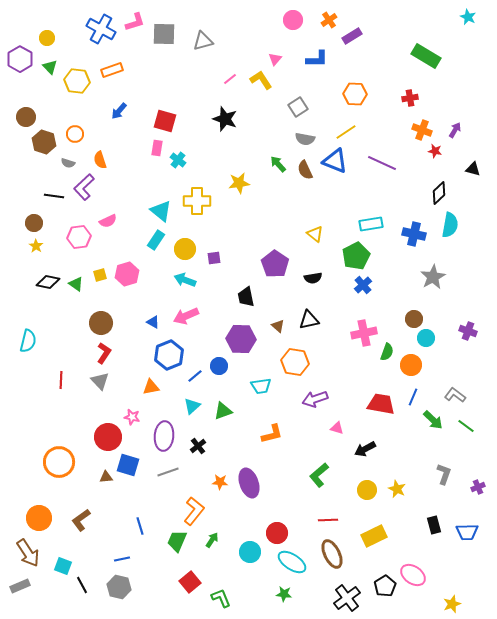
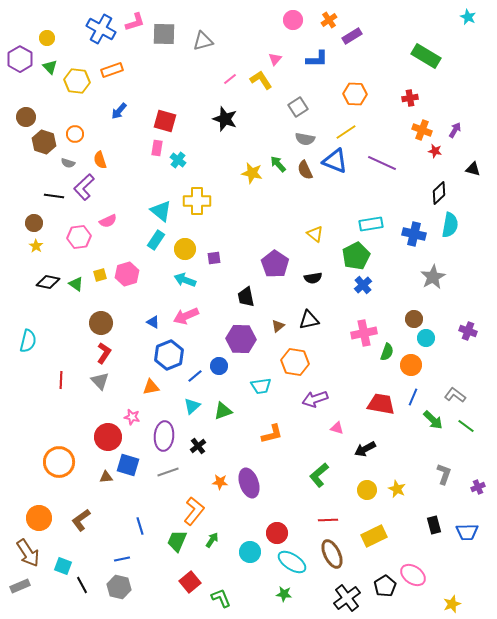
yellow star at (239, 183): moved 13 px right, 10 px up; rotated 20 degrees clockwise
brown triangle at (278, 326): rotated 40 degrees clockwise
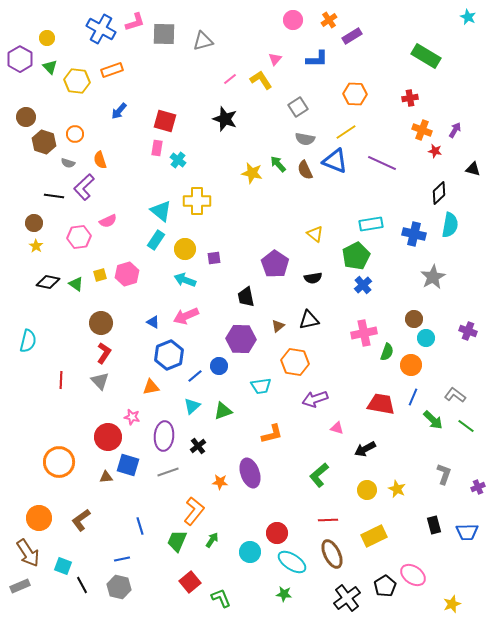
purple ellipse at (249, 483): moved 1 px right, 10 px up
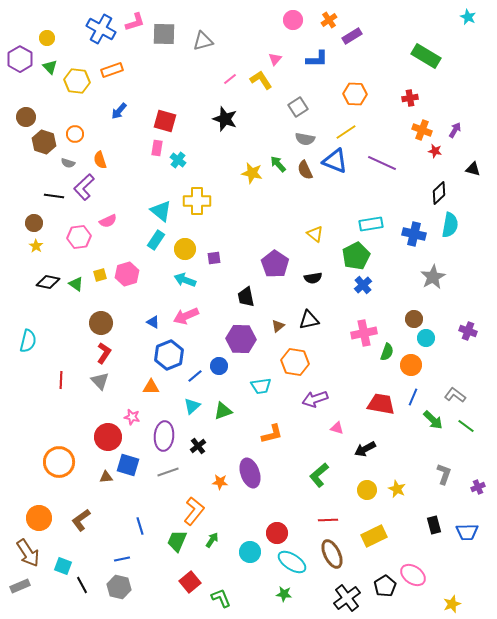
orange triangle at (151, 387): rotated 12 degrees clockwise
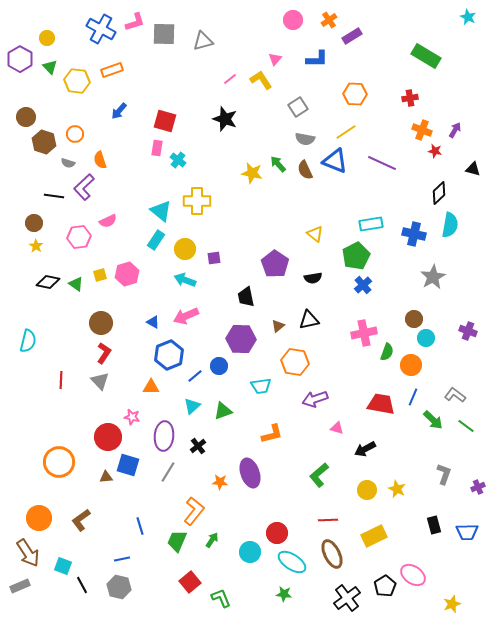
gray line at (168, 472): rotated 40 degrees counterclockwise
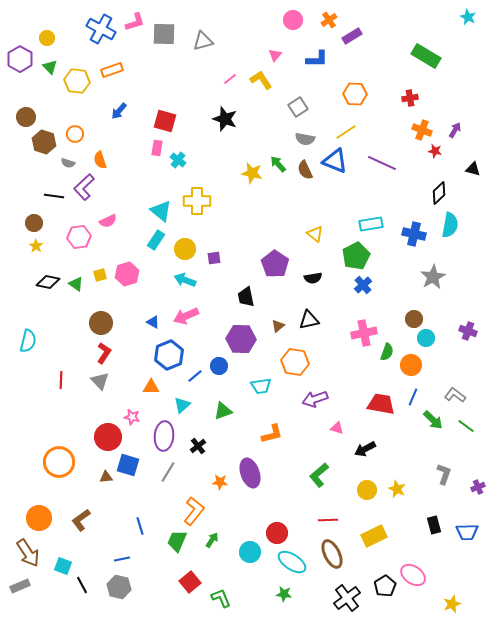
pink triangle at (275, 59): moved 4 px up
cyan triangle at (192, 406): moved 10 px left, 1 px up
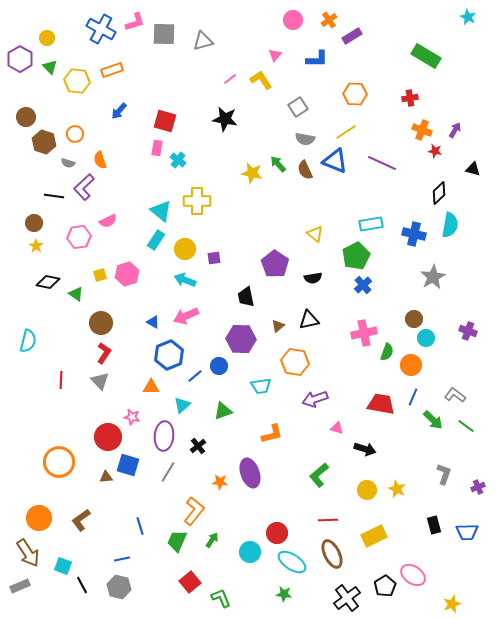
black star at (225, 119): rotated 10 degrees counterclockwise
green triangle at (76, 284): moved 10 px down
black arrow at (365, 449): rotated 135 degrees counterclockwise
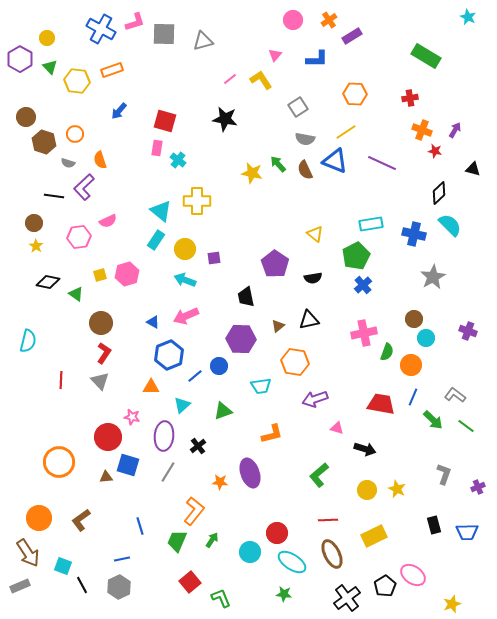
cyan semicircle at (450, 225): rotated 55 degrees counterclockwise
gray hexagon at (119, 587): rotated 20 degrees clockwise
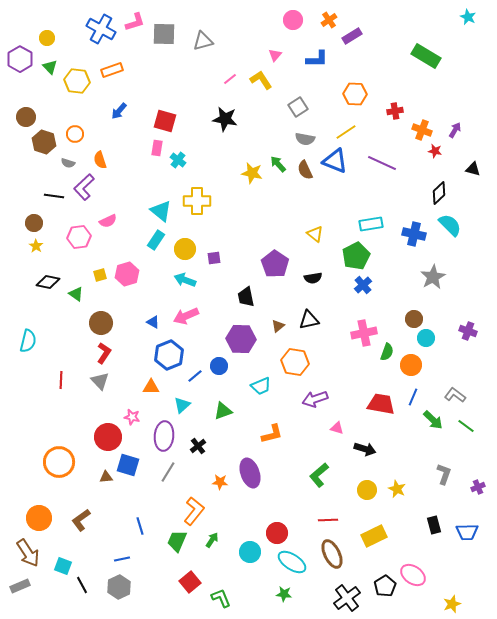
red cross at (410, 98): moved 15 px left, 13 px down
cyan trapezoid at (261, 386): rotated 15 degrees counterclockwise
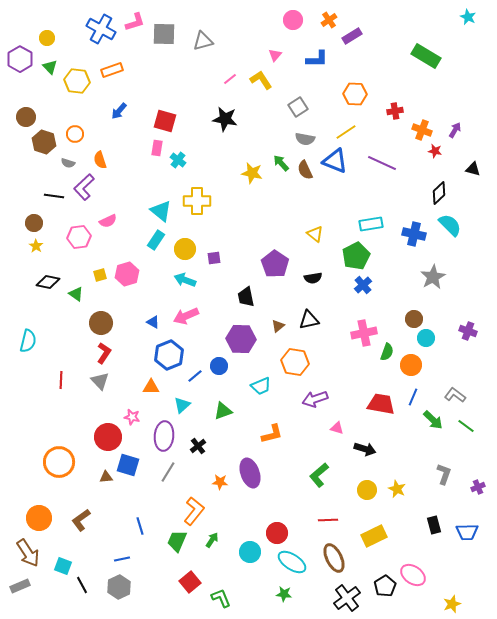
green arrow at (278, 164): moved 3 px right, 1 px up
brown ellipse at (332, 554): moved 2 px right, 4 px down
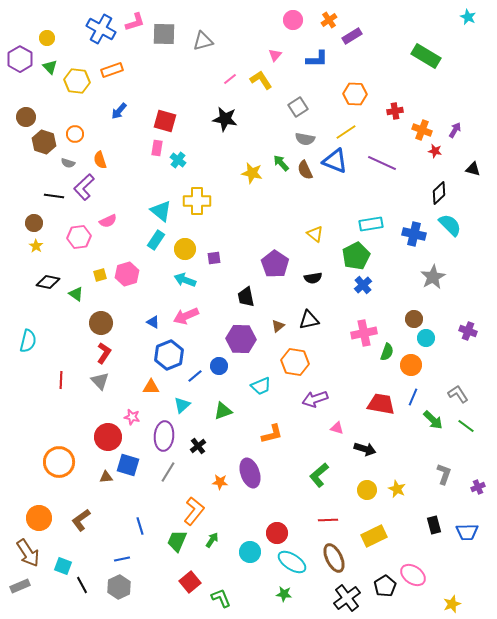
gray L-shape at (455, 395): moved 3 px right, 1 px up; rotated 20 degrees clockwise
